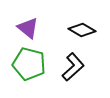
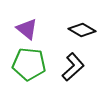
purple triangle: moved 1 px left, 1 px down
green pentagon: rotated 8 degrees counterclockwise
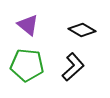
purple triangle: moved 1 px right, 4 px up
green pentagon: moved 2 px left, 1 px down
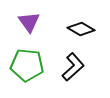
purple triangle: moved 1 px right, 3 px up; rotated 15 degrees clockwise
black diamond: moved 1 px left, 1 px up
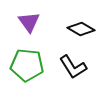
black L-shape: rotated 100 degrees clockwise
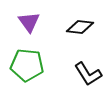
black diamond: moved 1 px left, 2 px up; rotated 24 degrees counterclockwise
black L-shape: moved 15 px right, 7 px down
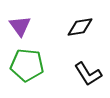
purple triangle: moved 9 px left, 4 px down
black diamond: rotated 16 degrees counterclockwise
